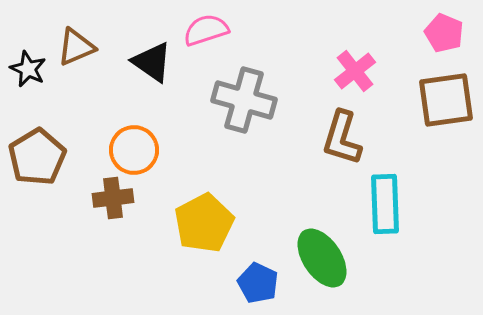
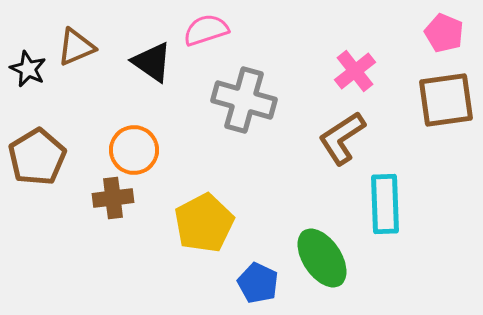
brown L-shape: rotated 40 degrees clockwise
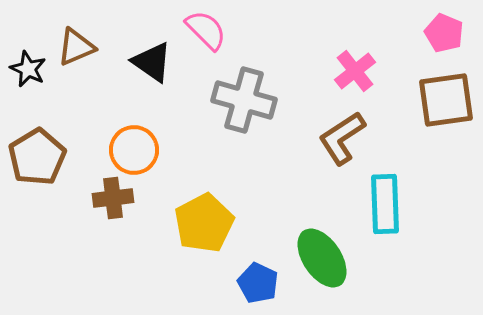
pink semicircle: rotated 63 degrees clockwise
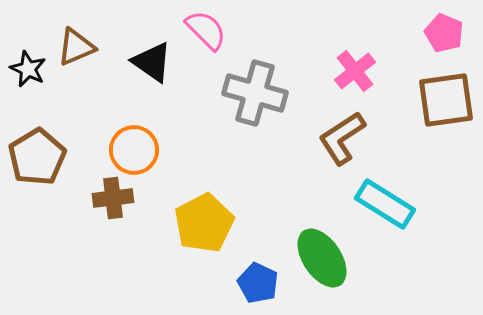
gray cross: moved 11 px right, 7 px up
cyan rectangle: rotated 56 degrees counterclockwise
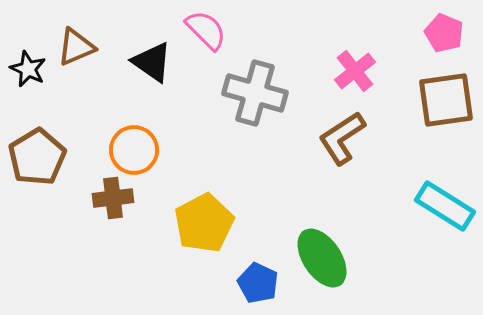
cyan rectangle: moved 60 px right, 2 px down
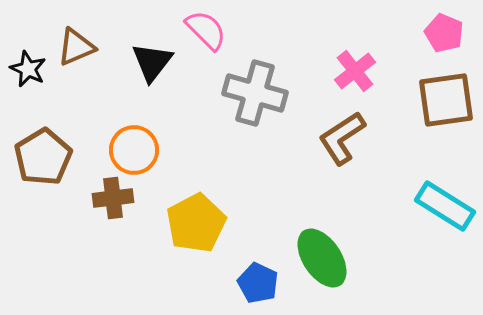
black triangle: rotated 33 degrees clockwise
brown pentagon: moved 6 px right
yellow pentagon: moved 8 px left
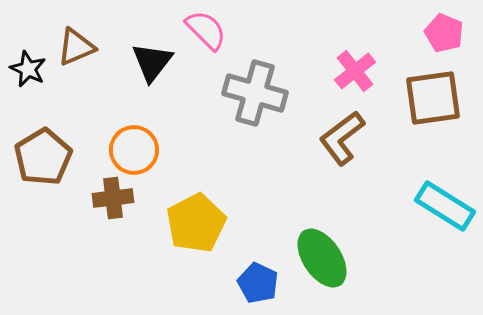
brown square: moved 13 px left, 2 px up
brown L-shape: rotated 4 degrees counterclockwise
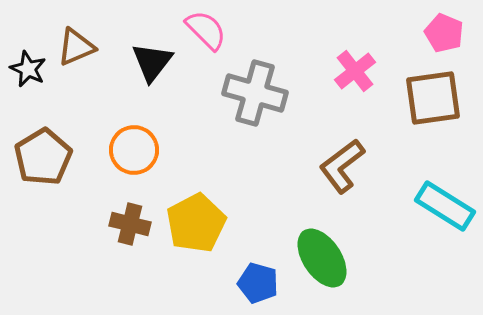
brown L-shape: moved 28 px down
brown cross: moved 17 px right, 26 px down; rotated 21 degrees clockwise
blue pentagon: rotated 9 degrees counterclockwise
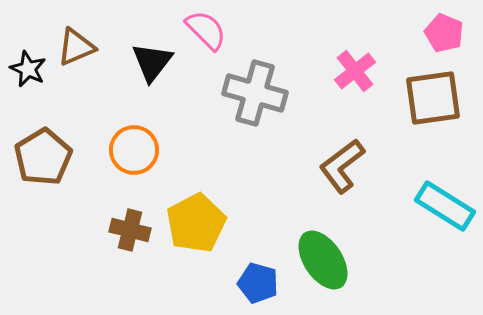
brown cross: moved 6 px down
green ellipse: moved 1 px right, 2 px down
